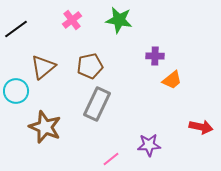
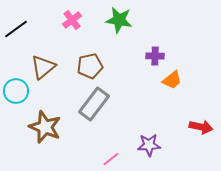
gray rectangle: moved 3 px left; rotated 12 degrees clockwise
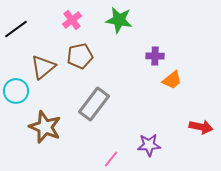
brown pentagon: moved 10 px left, 10 px up
pink line: rotated 12 degrees counterclockwise
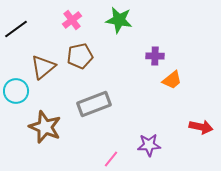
gray rectangle: rotated 32 degrees clockwise
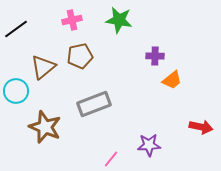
pink cross: rotated 24 degrees clockwise
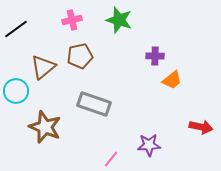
green star: rotated 8 degrees clockwise
gray rectangle: rotated 40 degrees clockwise
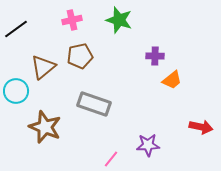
purple star: moved 1 px left
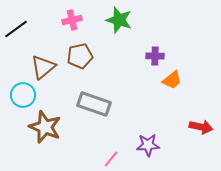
cyan circle: moved 7 px right, 4 px down
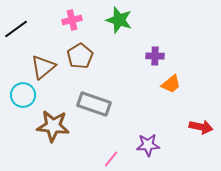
brown pentagon: rotated 20 degrees counterclockwise
orange trapezoid: moved 1 px left, 4 px down
brown star: moved 8 px right, 1 px up; rotated 16 degrees counterclockwise
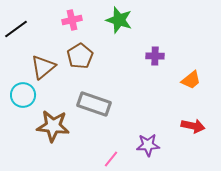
orange trapezoid: moved 20 px right, 4 px up
red arrow: moved 8 px left, 1 px up
